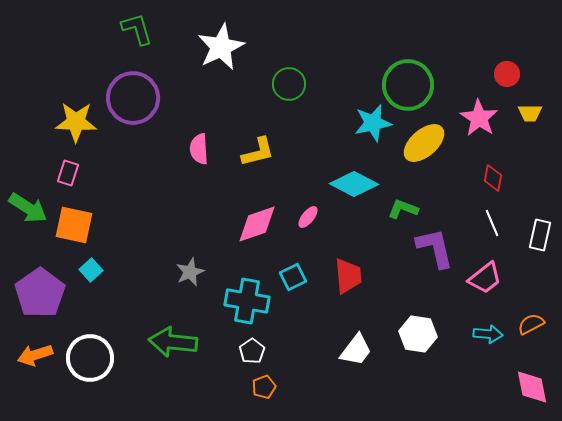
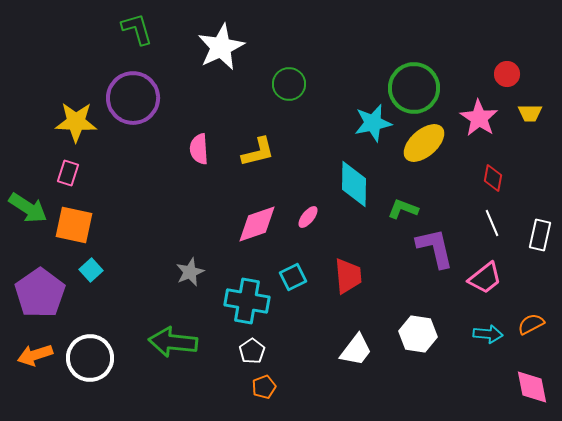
green circle at (408, 85): moved 6 px right, 3 px down
cyan diamond at (354, 184): rotated 63 degrees clockwise
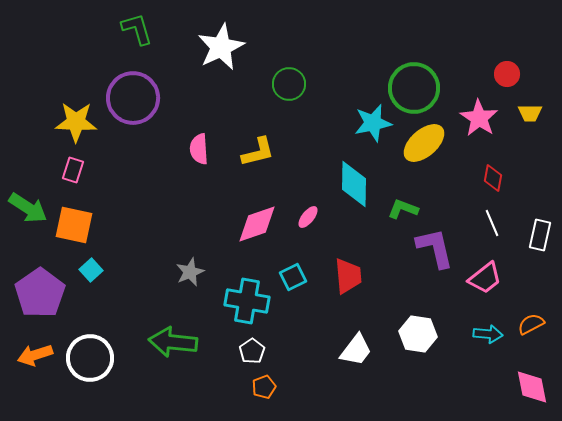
pink rectangle at (68, 173): moved 5 px right, 3 px up
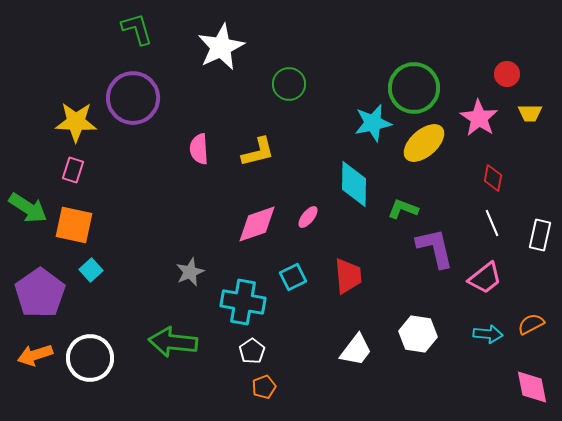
cyan cross at (247, 301): moved 4 px left, 1 px down
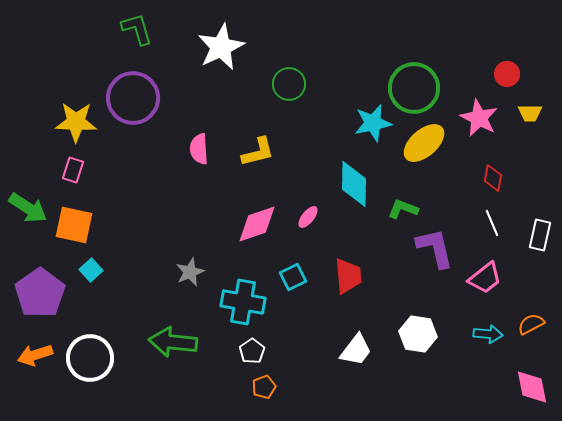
pink star at (479, 118): rotated 6 degrees counterclockwise
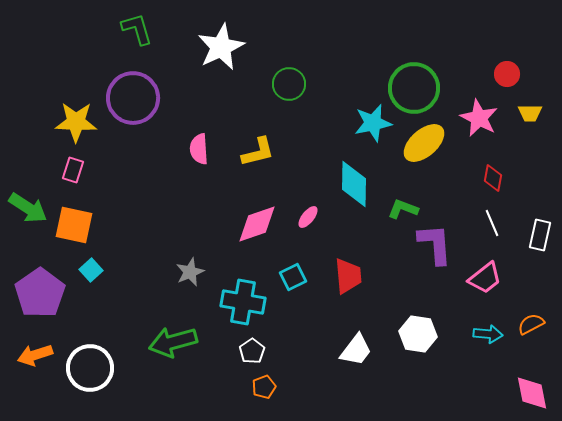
purple L-shape at (435, 248): moved 4 px up; rotated 9 degrees clockwise
green arrow at (173, 342): rotated 21 degrees counterclockwise
white circle at (90, 358): moved 10 px down
pink diamond at (532, 387): moved 6 px down
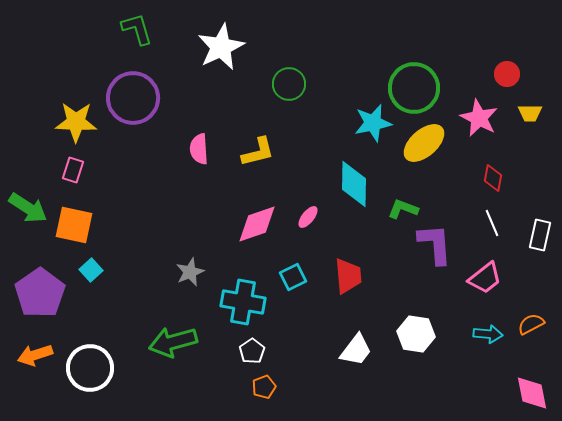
white hexagon at (418, 334): moved 2 px left
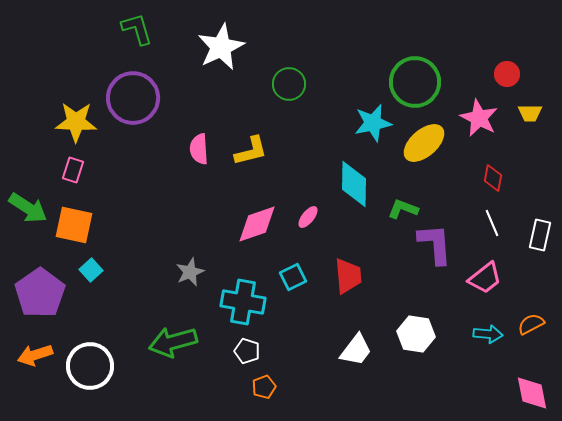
green circle at (414, 88): moved 1 px right, 6 px up
yellow L-shape at (258, 152): moved 7 px left, 1 px up
white pentagon at (252, 351): moved 5 px left; rotated 20 degrees counterclockwise
white circle at (90, 368): moved 2 px up
